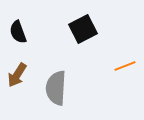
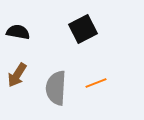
black semicircle: rotated 120 degrees clockwise
orange line: moved 29 px left, 17 px down
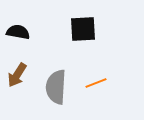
black square: rotated 24 degrees clockwise
gray semicircle: moved 1 px up
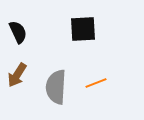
black semicircle: rotated 55 degrees clockwise
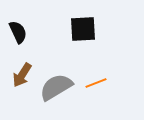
brown arrow: moved 5 px right
gray semicircle: rotated 56 degrees clockwise
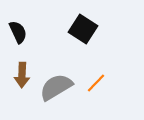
black square: rotated 36 degrees clockwise
brown arrow: rotated 30 degrees counterclockwise
orange line: rotated 25 degrees counterclockwise
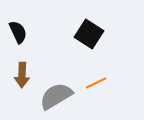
black square: moved 6 px right, 5 px down
orange line: rotated 20 degrees clockwise
gray semicircle: moved 9 px down
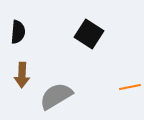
black semicircle: rotated 30 degrees clockwise
orange line: moved 34 px right, 4 px down; rotated 15 degrees clockwise
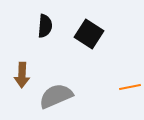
black semicircle: moved 27 px right, 6 px up
gray semicircle: rotated 8 degrees clockwise
